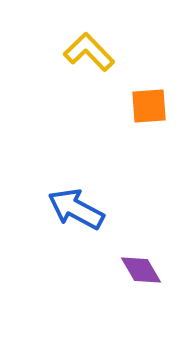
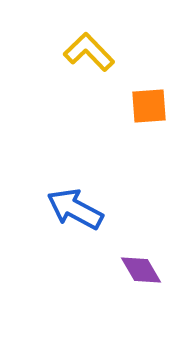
blue arrow: moved 1 px left
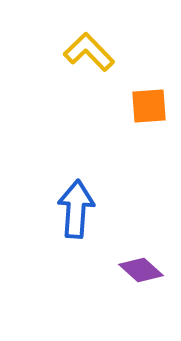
blue arrow: moved 1 px right; rotated 66 degrees clockwise
purple diamond: rotated 18 degrees counterclockwise
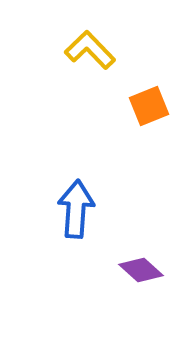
yellow L-shape: moved 1 px right, 2 px up
orange square: rotated 18 degrees counterclockwise
